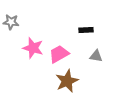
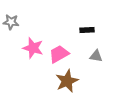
black rectangle: moved 1 px right
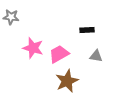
gray star: moved 5 px up
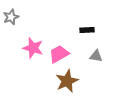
gray star: rotated 28 degrees counterclockwise
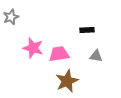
pink trapezoid: rotated 20 degrees clockwise
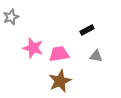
black rectangle: rotated 24 degrees counterclockwise
brown star: moved 7 px left
